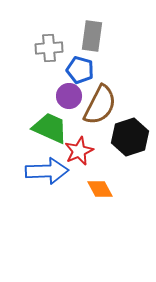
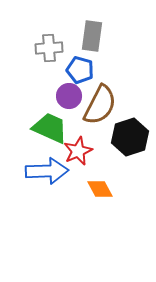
red star: moved 1 px left
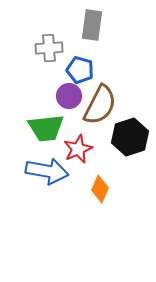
gray rectangle: moved 11 px up
green trapezoid: moved 4 px left; rotated 150 degrees clockwise
red star: moved 2 px up
blue arrow: rotated 12 degrees clockwise
orange diamond: rotated 52 degrees clockwise
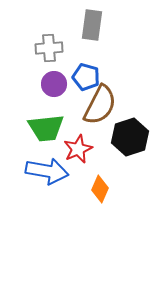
blue pentagon: moved 6 px right, 7 px down
purple circle: moved 15 px left, 12 px up
